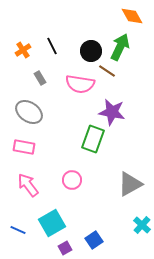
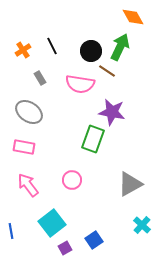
orange diamond: moved 1 px right, 1 px down
cyan square: rotated 8 degrees counterclockwise
blue line: moved 7 px left, 1 px down; rotated 56 degrees clockwise
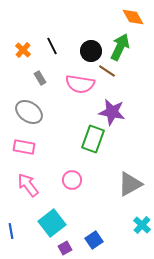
orange cross: rotated 14 degrees counterclockwise
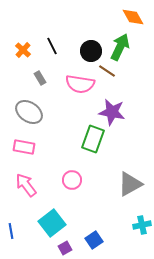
pink arrow: moved 2 px left
cyan cross: rotated 36 degrees clockwise
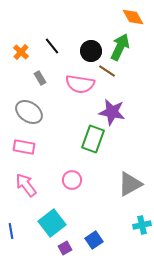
black line: rotated 12 degrees counterclockwise
orange cross: moved 2 px left, 2 px down
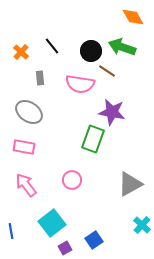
green arrow: moved 2 px right; rotated 96 degrees counterclockwise
gray rectangle: rotated 24 degrees clockwise
cyan cross: rotated 36 degrees counterclockwise
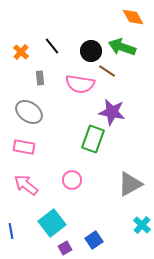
pink arrow: rotated 15 degrees counterclockwise
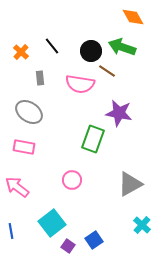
purple star: moved 7 px right, 1 px down
pink arrow: moved 9 px left, 2 px down
purple square: moved 3 px right, 2 px up; rotated 24 degrees counterclockwise
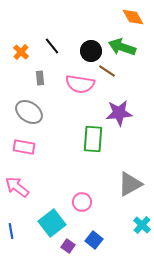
purple star: rotated 16 degrees counterclockwise
green rectangle: rotated 16 degrees counterclockwise
pink circle: moved 10 px right, 22 px down
blue square: rotated 18 degrees counterclockwise
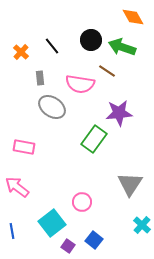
black circle: moved 11 px up
gray ellipse: moved 23 px right, 5 px up
green rectangle: moved 1 px right; rotated 32 degrees clockwise
gray triangle: rotated 28 degrees counterclockwise
blue line: moved 1 px right
